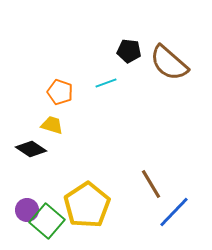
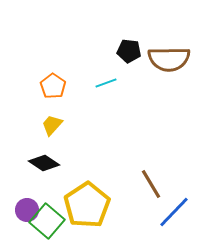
brown semicircle: moved 4 px up; rotated 42 degrees counterclockwise
orange pentagon: moved 7 px left, 6 px up; rotated 15 degrees clockwise
yellow trapezoid: rotated 65 degrees counterclockwise
black diamond: moved 13 px right, 14 px down
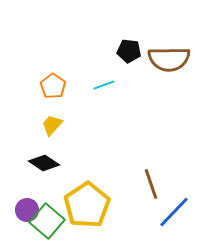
cyan line: moved 2 px left, 2 px down
brown line: rotated 12 degrees clockwise
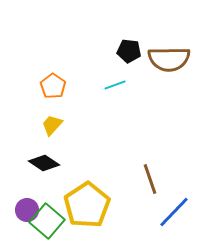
cyan line: moved 11 px right
brown line: moved 1 px left, 5 px up
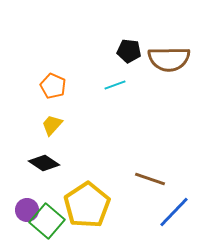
orange pentagon: rotated 10 degrees counterclockwise
brown line: rotated 52 degrees counterclockwise
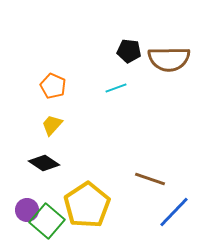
cyan line: moved 1 px right, 3 px down
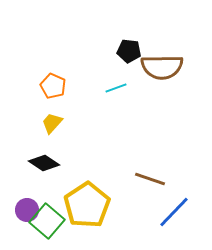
brown semicircle: moved 7 px left, 8 px down
yellow trapezoid: moved 2 px up
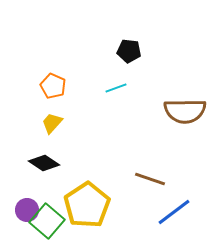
brown semicircle: moved 23 px right, 44 px down
blue line: rotated 9 degrees clockwise
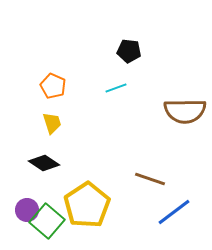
yellow trapezoid: rotated 120 degrees clockwise
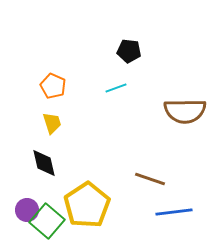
black diamond: rotated 44 degrees clockwise
blue line: rotated 30 degrees clockwise
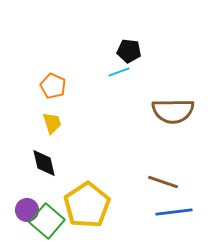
cyan line: moved 3 px right, 16 px up
brown semicircle: moved 12 px left
brown line: moved 13 px right, 3 px down
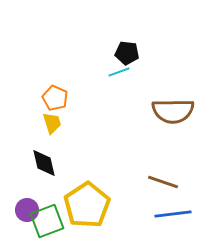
black pentagon: moved 2 px left, 2 px down
orange pentagon: moved 2 px right, 12 px down
blue line: moved 1 px left, 2 px down
green square: rotated 28 degrees clockwise
